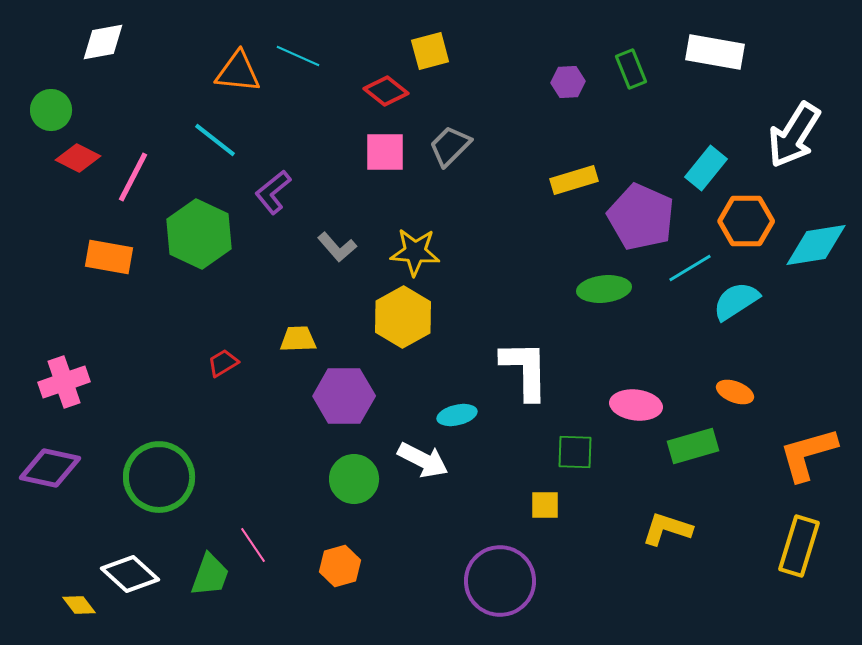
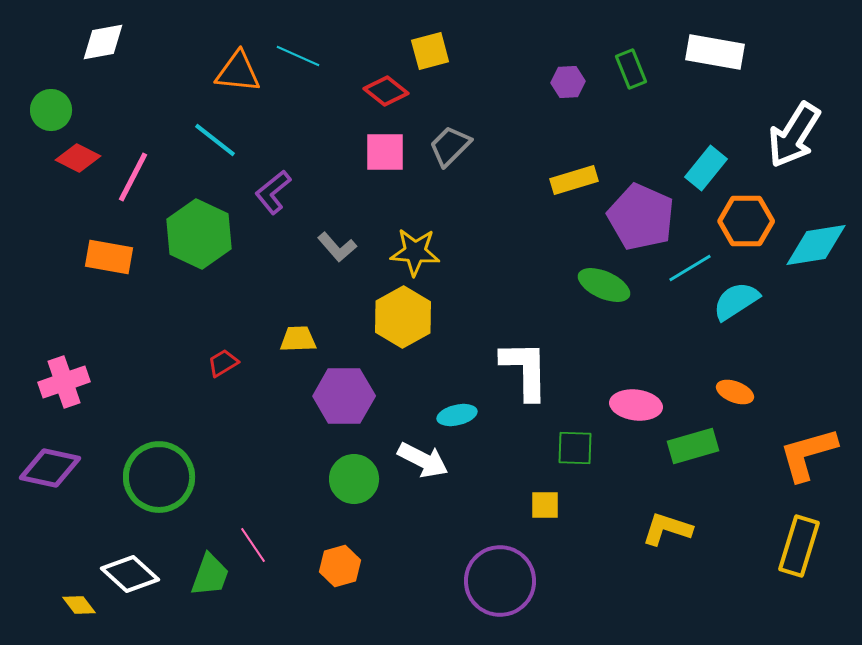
green ellipse at (604, 289): moved 4 px up; rotated 30 degrees clockwise
green square at (575, 452): moved 4 px up
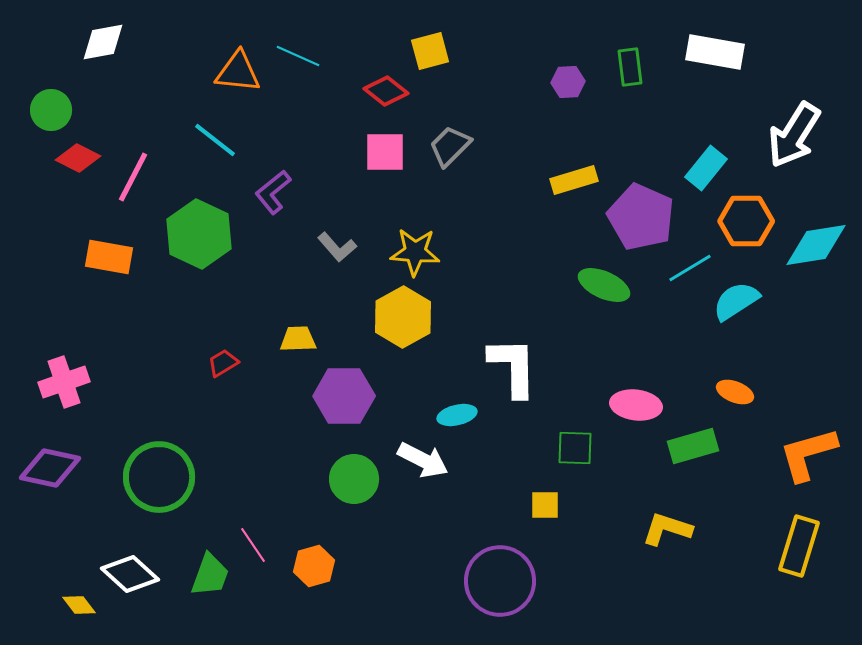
green rectangle at (631, 69): moved 1 px left, 2 px up; rotated 15 degrees clockwise
white L-shape at (525, 370): moved 12 px left, 3 px up
orange hexagon at (340, 566): moved 26 px left
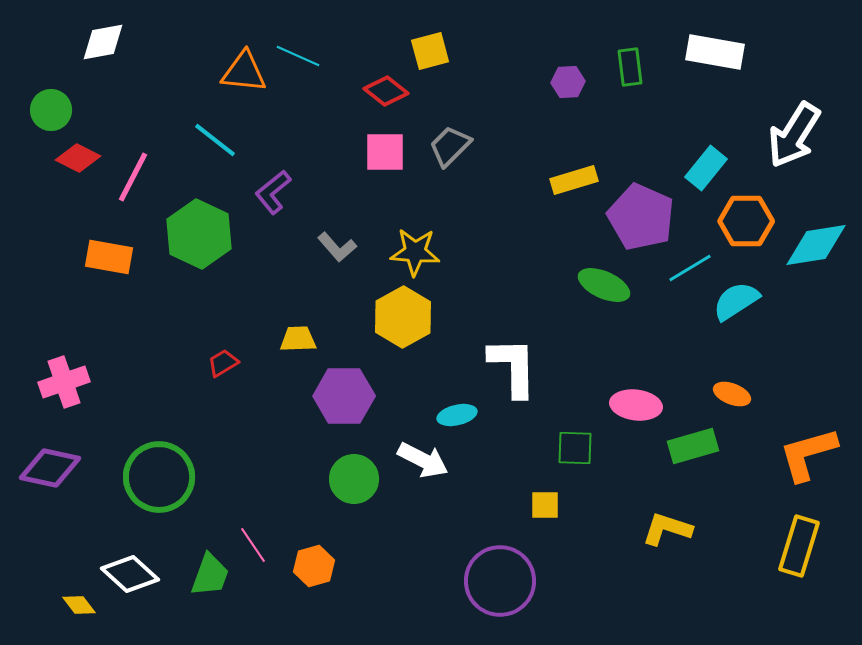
orange triangle at (238, 72): moved 6 px right
orange ellipse at (735, 392): moved 3 px left, 2 px down
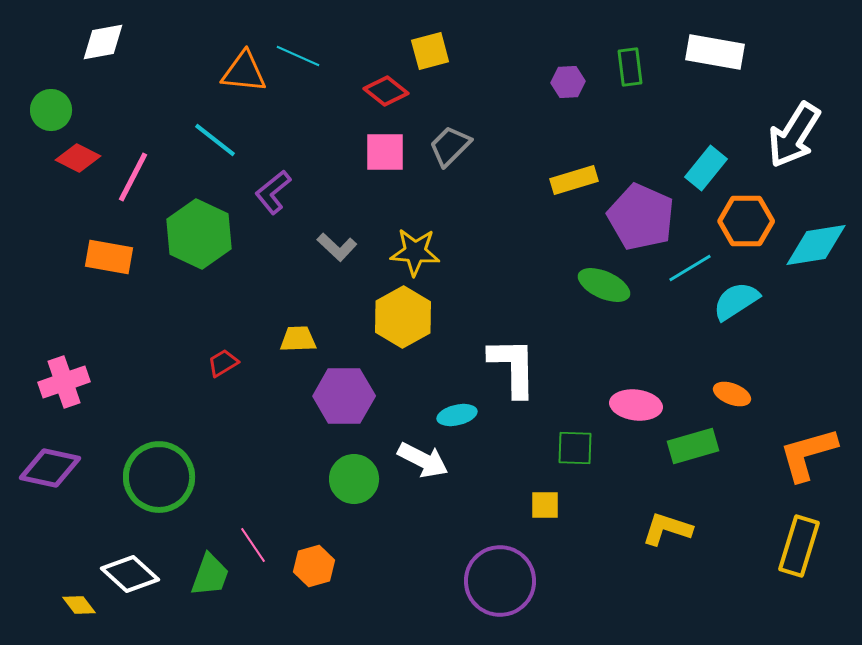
gray L-shape at (337, 247): rotated 6 degrees counterclockwise
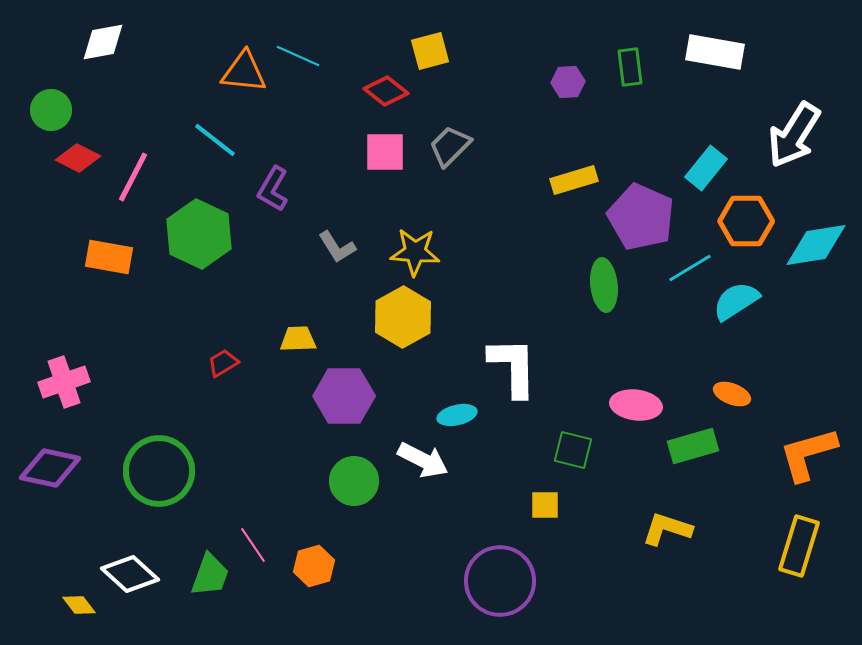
purple L-shape at (273, 192): moved 3 px up; rotated 21 degrees counterclockwise
gray L-shape at (337, 247): rotated 15 degrees clockwise
green ellipse at (604, 285): rotated 60 degrees clockwise
green square at (575, 448): moved 2 px left, 2 px down; rotated 12 degrees clockwise
green circle at (159, 477): moved 6 px up
green circle at (354, 479): moved 2 px down
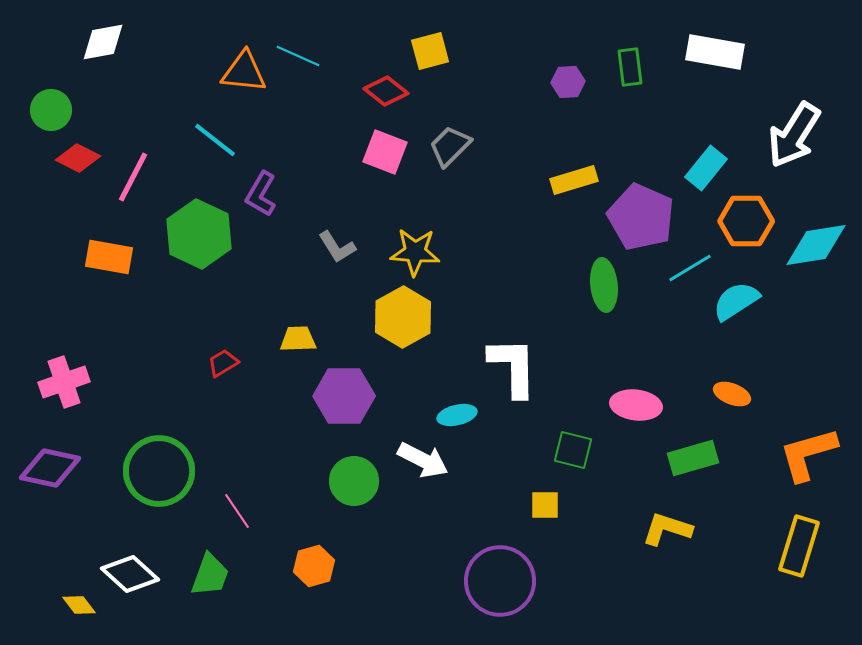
pink square at (385, 152): rotated 21 degrees clockwise
purple L-shape at (273, 189): moved 12 px left, 5 px down
green rectangle at (693, 446): moved 12 px down
pink line at (253, 545): moved 16 px left, 34 px up
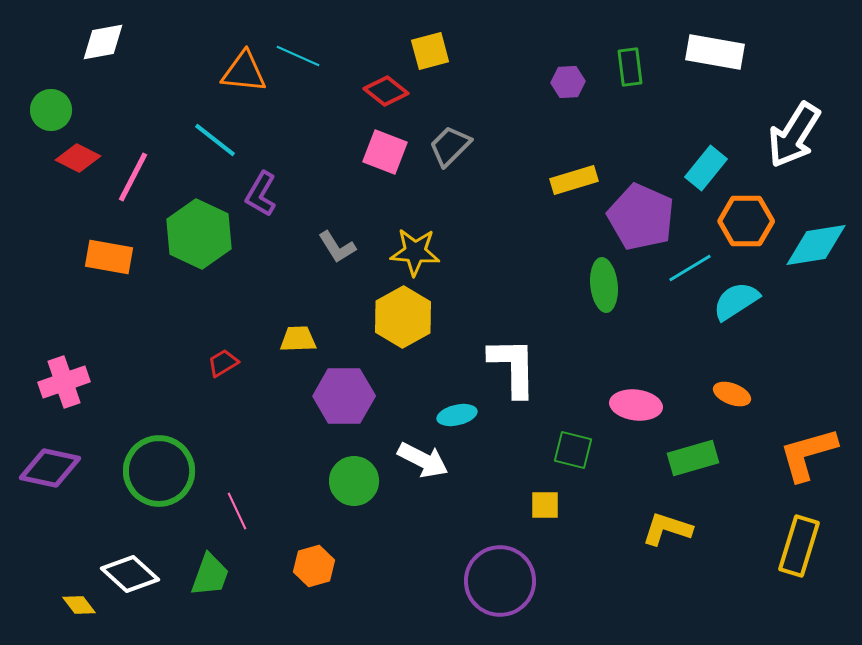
pink line at (237, 511): rotated 9 degrees clockwise
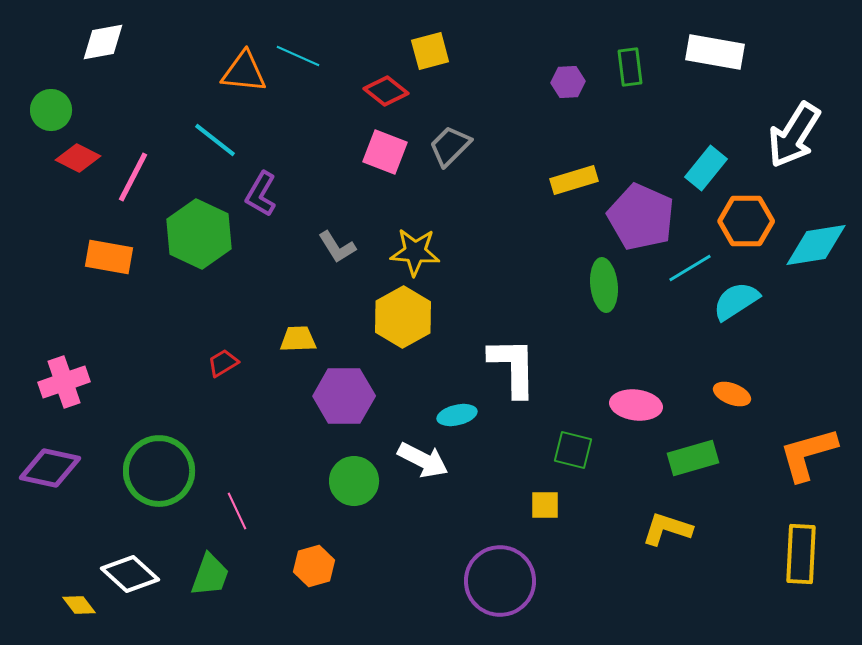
yellow rectangle at (799, 546): moved 2 px right, 8 px down; rotated 14 degrees counterclockwise
